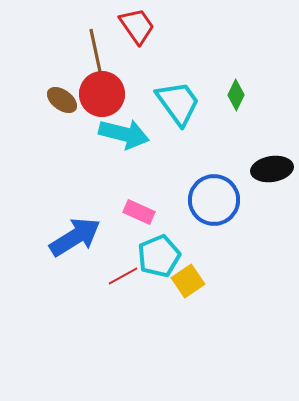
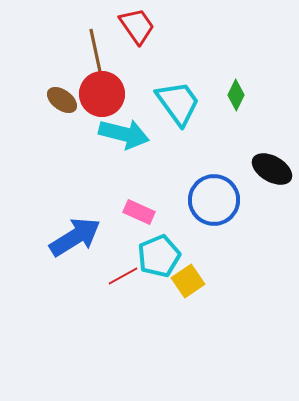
black ellipse: rotated 39 degrees clockwise
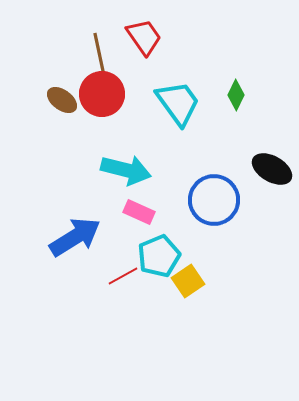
red trapezoid: moved 7 px right, 11 px down
brown line: moved 4 px right, 4 px down
cyan arrow: moved 2 px right, 36 px down
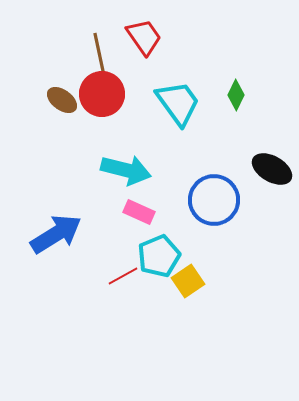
blue arrow: moved 19 px left, 3 px up
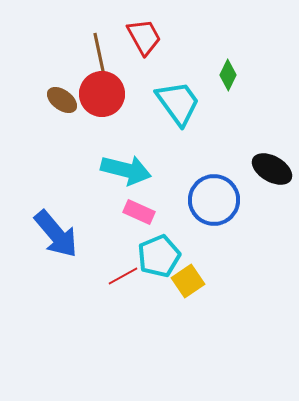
red trapezoid: rotated 6 degrees clockwise
green diamond: moved 8 px left, 20 px up
blue arrow: rotated 82 degrees clockwise
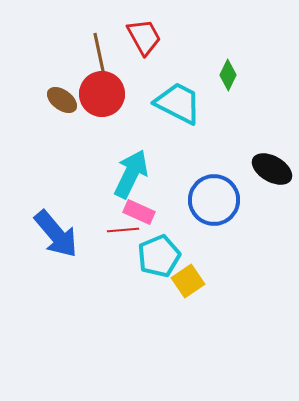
cyan trapezoid: rotated 27 degrees counterclockwise
cyan arrow: moved 5 px right, 4 px down; rotated 78 degrees counterclockwise
red line: moved 46 px up; rotated 24 degrees clockwise
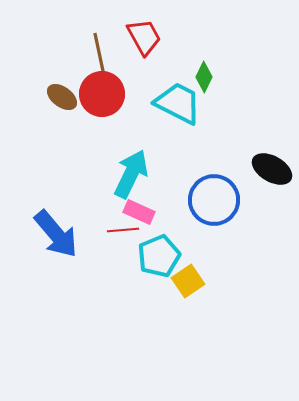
green diamond: moved 24 px left, 2 px down
brown ellipse: moved 3 px up
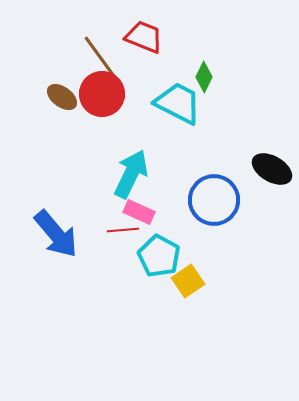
red trapezoid: rotated 39 degrees counterclockwise
brown line: rotated 24 degrees counterclockwise
cyan pentagon: rotated 21 degrees counterclockwise
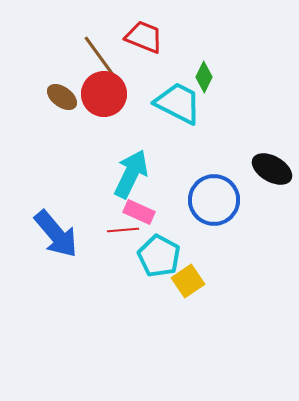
red circle: moved 2 px right
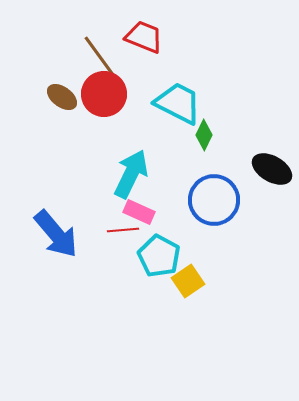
green diamond: moved 58 px down
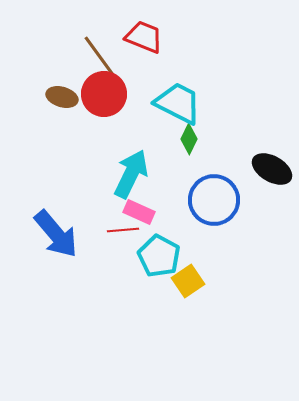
brown ellipse: rotated 20 degrees counterclockwise
green diamond: moved 15 px left, 4 px down
